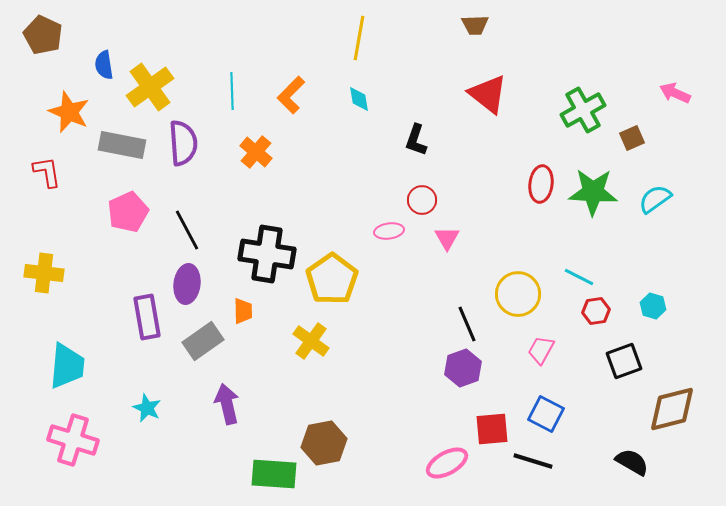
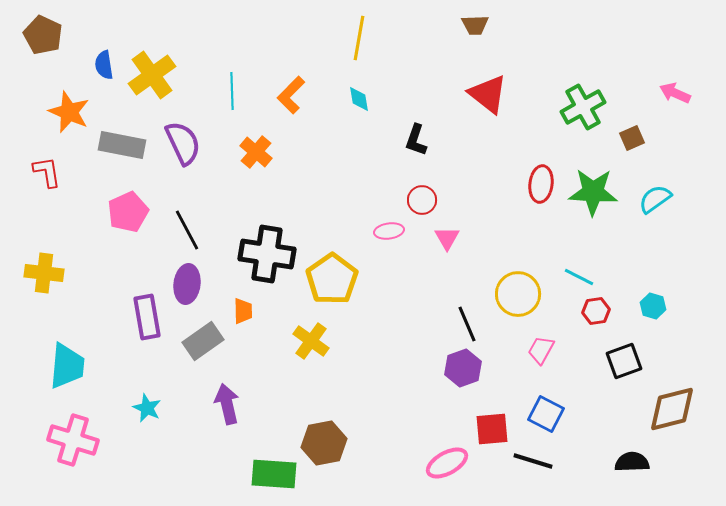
yellow cross at (150, 87): moved 2 px right, 12 px up
green cross at (583, 110): moved 3 px up
purple semicircle at (183, 143): rotated 21 degrees counterclockwise
black semicircle at (632, 462): rotated 32 degrees counterclockwise
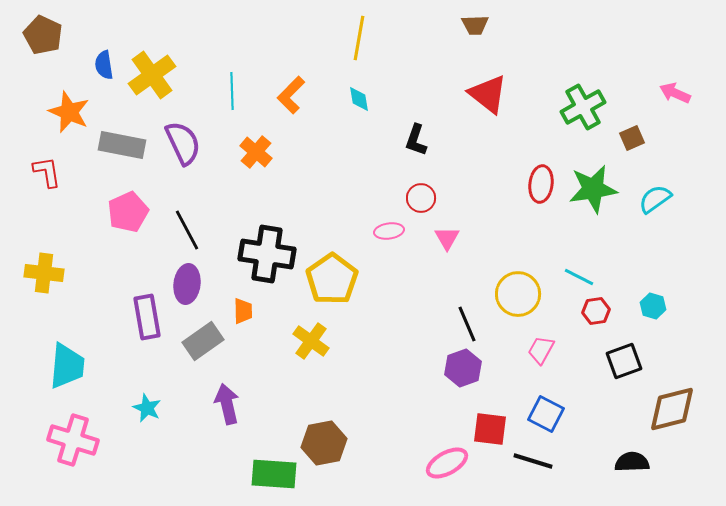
green star at (593, 192): moved 3 px up; rotated 12 degrees counterclockwise
red circle at (422, 200): moved 1 px left, 2 px up
red square at (492, 429): moved 2 px left; rotated 12 degrees clockwise
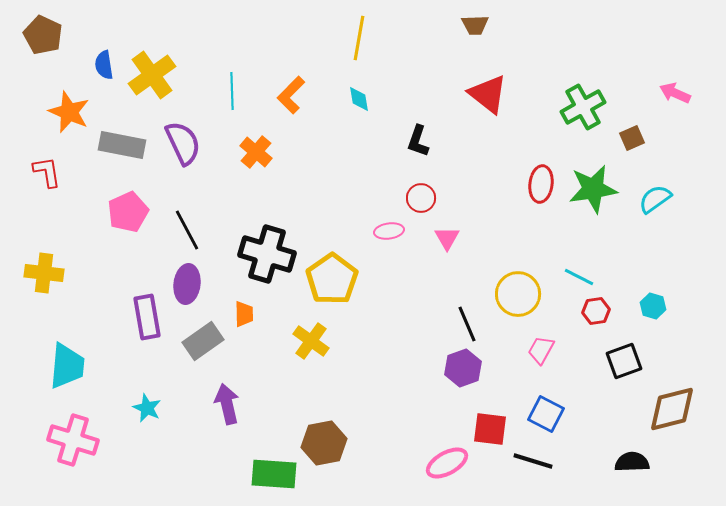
black L-shape at (416, 140): moved 2 px right, 1 px down
black cross at (267, 254): rotated 8 degrees clockwise
orange trapezoid at (243, 311): moved 1 px right, 3 px down
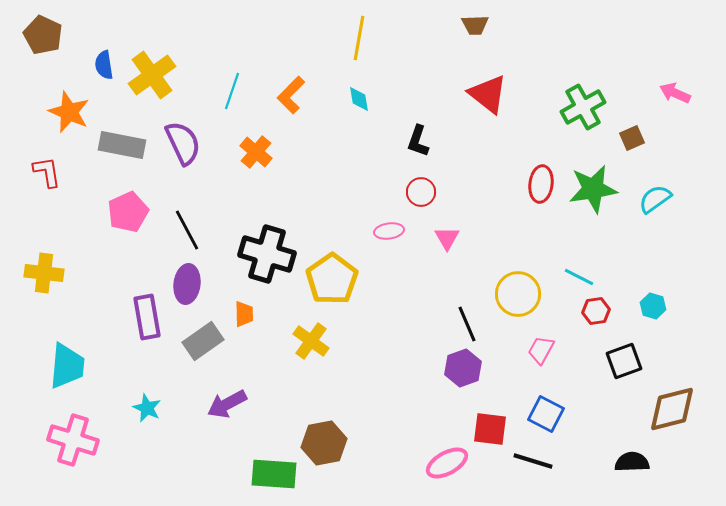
cyan line at (232, 91): rotated 21 degrees clockwise
red circle at (421, 198): moved 6 px up
purple arrow at (227, 404): rotated 105 degrees counterclockwise
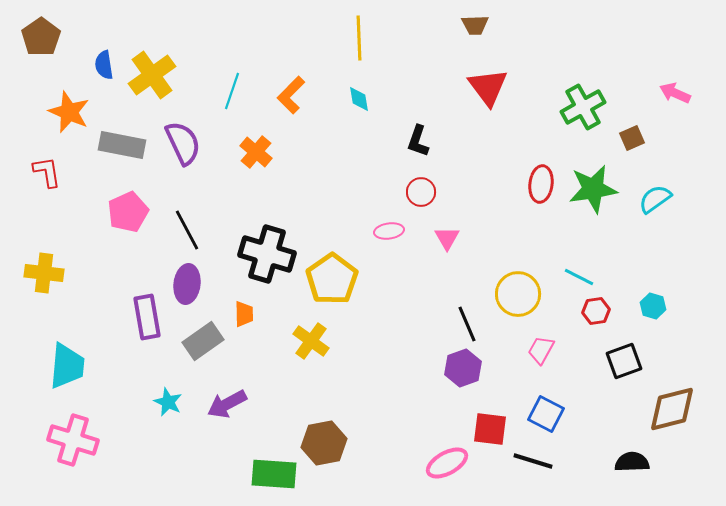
brown pentagon at (43, 35): moved 2 px left, 2 px down; rotated 12 degrees clockwise
yellow line at (359, 38): rotated 12 degrees counterclockwise
red triangle at (488, 94): moved 7 px up; rotated 15 degrees clockwise
cyan star at (147, 408): moved 21 px right, 6 px up
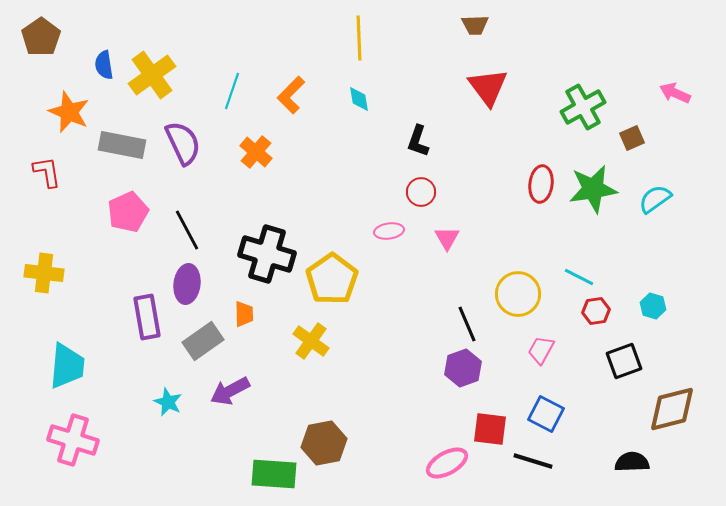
purple arrow at (227, 404): moved 3 px right, 13 px up
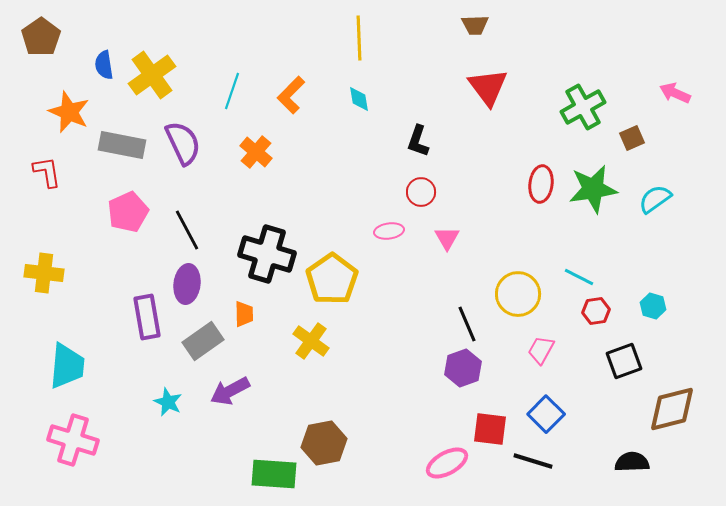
blue square at (546, 414): rotated 18 degrees clockwise
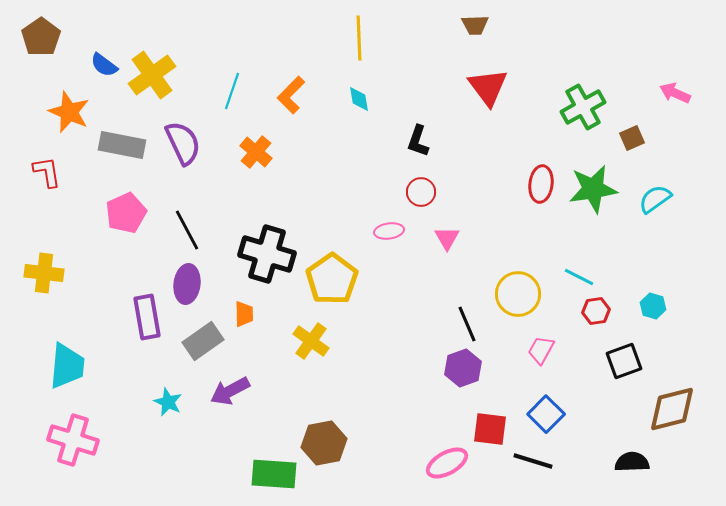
blue semicircle at (104, 65): rotated 44 degrees counterclockwise
pink pentagon at (128, 212): moved 2 px left, 1 px down
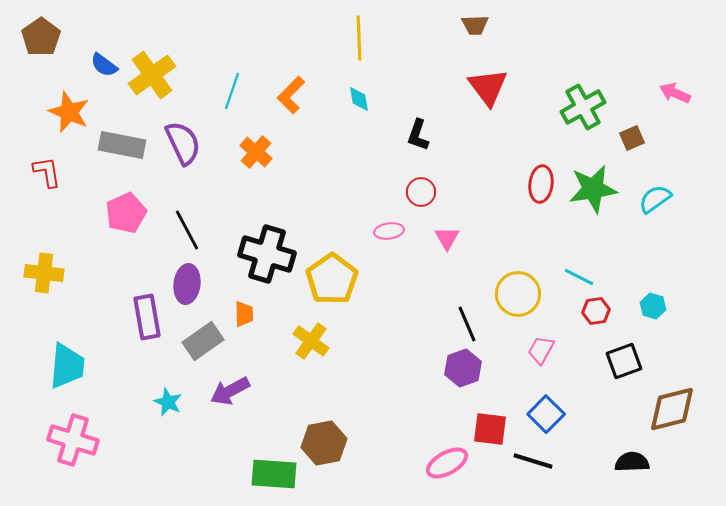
black L-shape at (418, 141): moved 6 px up
